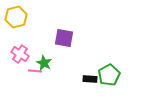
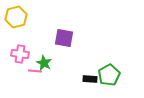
pink cross: rotated 24 degrees counterclockwise
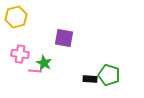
green pentagon: rotated 25 degrees counterclockwise
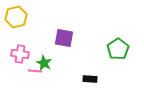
green pentagon: moved 9 px right, 26 px up; rotated 20 degrees clockwise
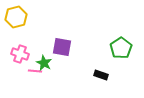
purple square: moved 2 px left, 9 px down
green pentagon: moved 3 px right, 1 px up
pink cross: rotated 12 degrees clockwise
black rectangle: moved 11 px right, 4 px up; rotated 16 degrees clockwise
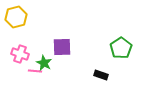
purple square: rotated 12 degrees counterclockwise
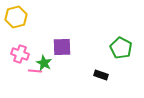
green pentagon: rotated 10 degrees counterclockwise
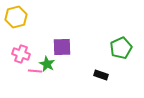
green pentagon: rotated 20 degrees clockwise
pink cross: moved 1 px right
green star: moved 3 px right, 1 px down
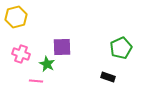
pink line: moved 1 px right, 10 px down
black rectangle: moved 7 px right, 2 px down
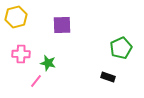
purple square: moved 22 px up
pink cross: rotated 18 degrees counterclockwise
green star: moved 1 px right, 1 px up; rotated 14 degrees counterclockwise
pink line: rotated 56 degrees counterclockwise
